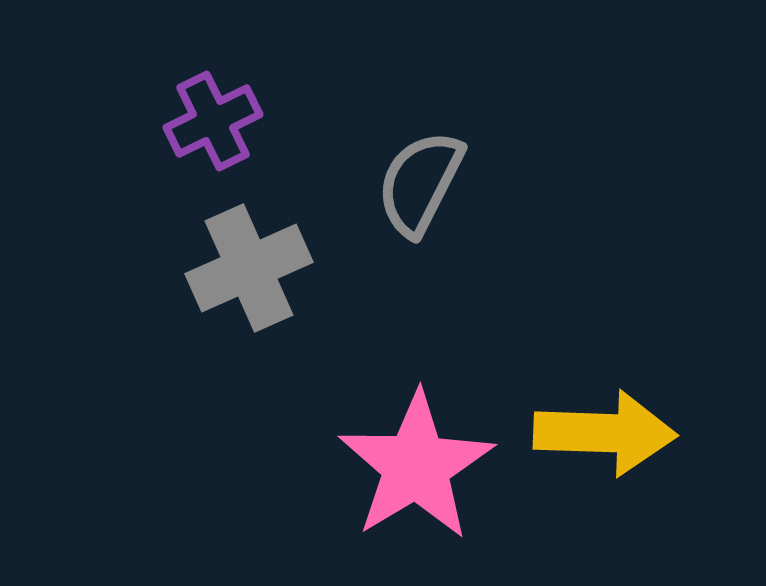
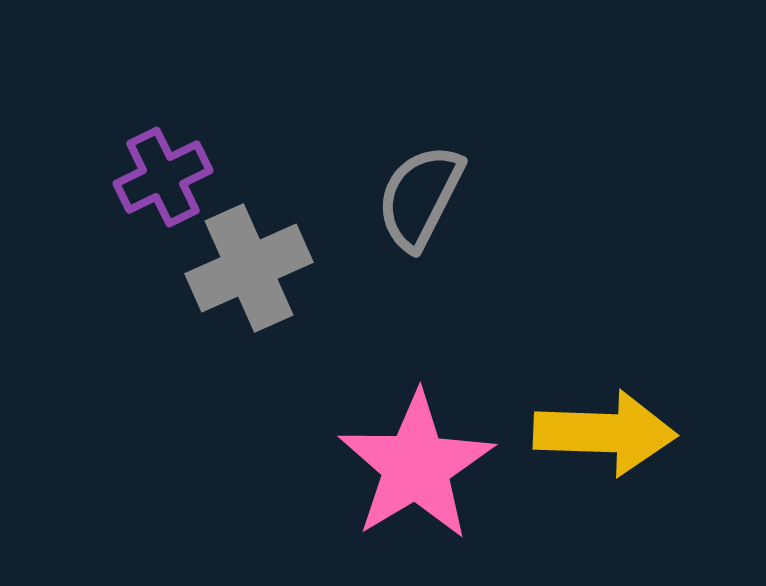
purple cross: moved 50 px left, 56 px down
gray semicircle: moved 14 px down
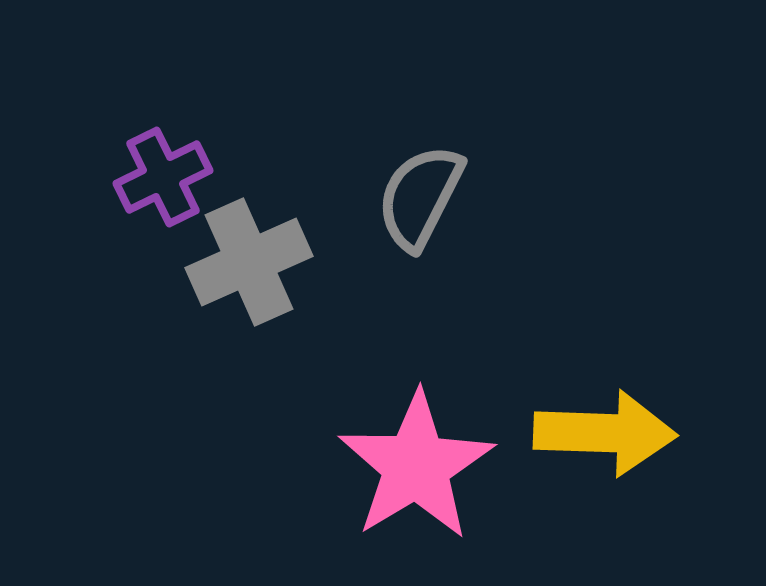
gray cross: moved 6 px up
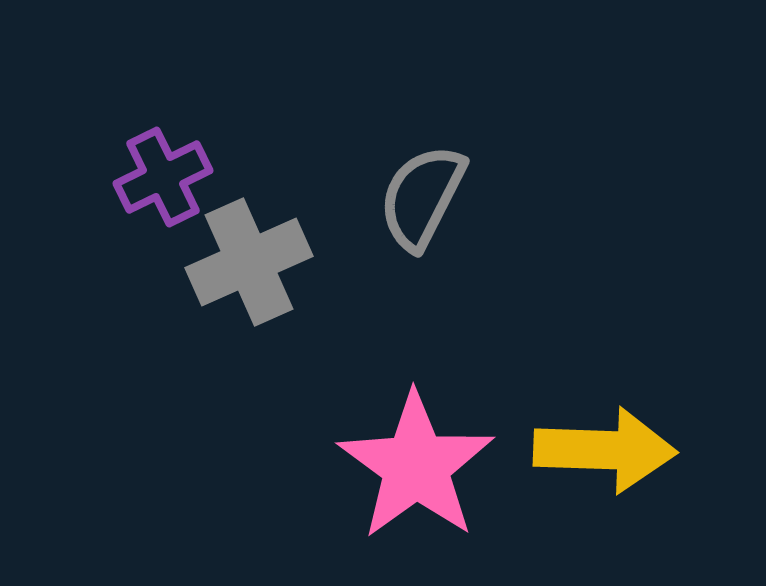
gray semicircle: moved 2 px right
yellow arrow: moved 17 px down
pink star: rotated 5 degrees counterclockwise
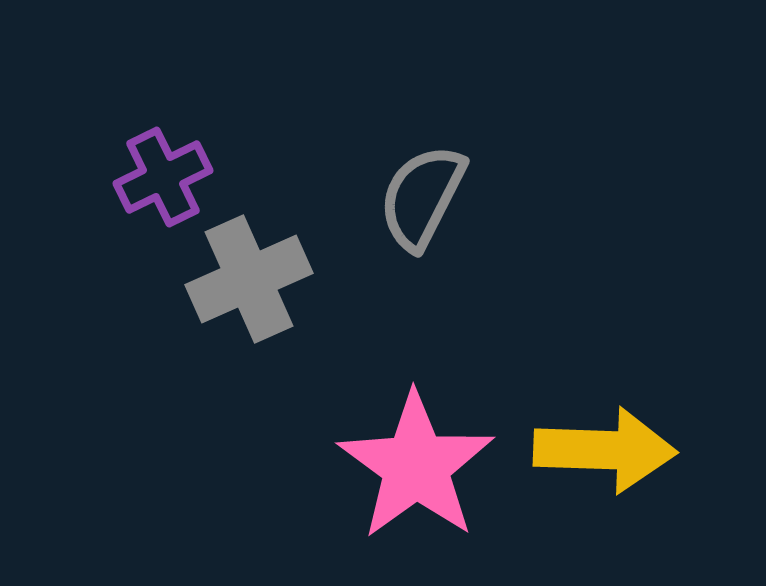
gray cross: moved 17 px down
